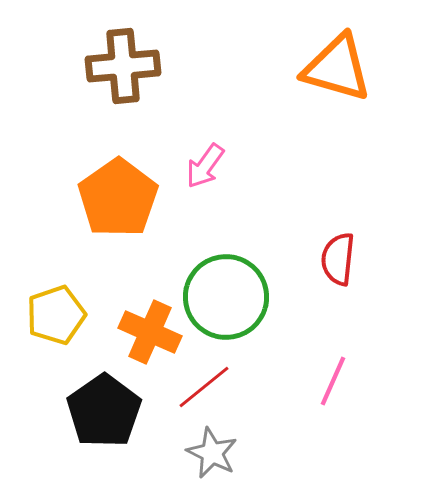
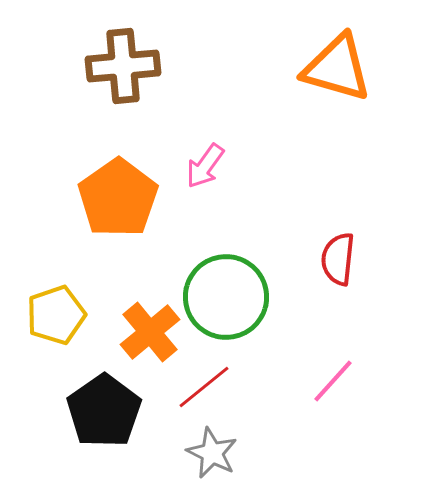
orange cross: rotated 26 degrees clockwise
pink line: rotated 18 degrees clockwise
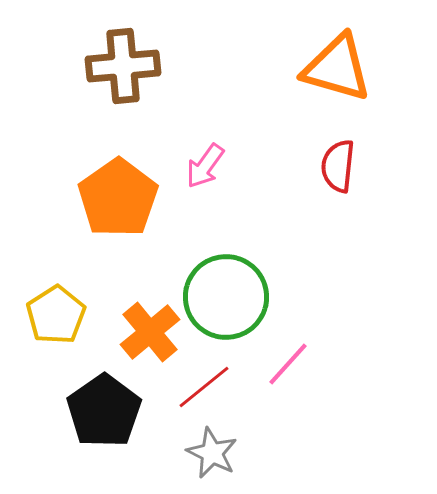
red semicircle: moved 93 px up
yellow pentagon: rotated 14 degrees counterclockwise
pink line: moved 45 px left, 17 px up
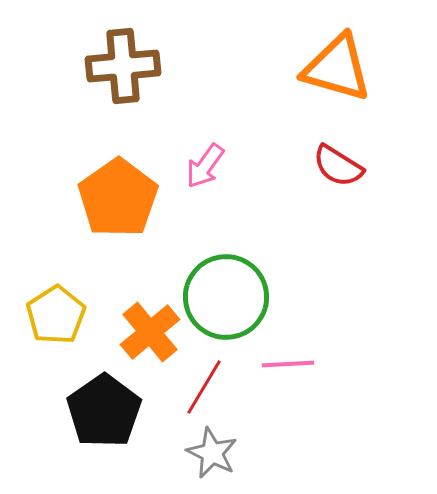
red semicircle: rotated 64 degrees counterclockwise
pink line: rotated 45 degrees clockwise
red line: rotated 20 degrees counterclockwise
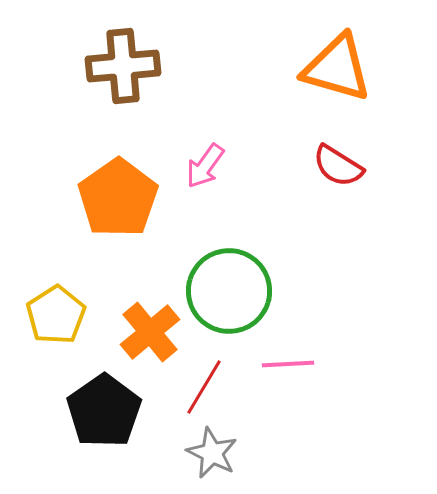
green circle: moved 3 px right, 6 px up
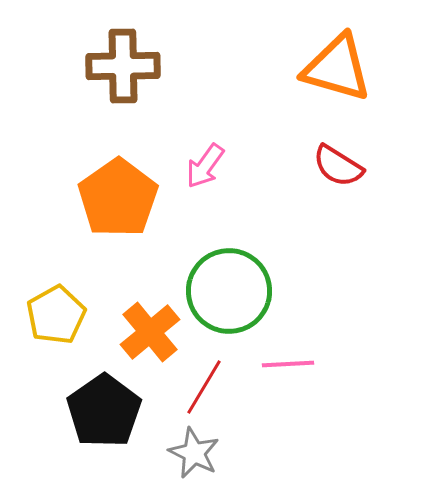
brown cross: rotated 4 degrees clockwise
yellow pentagon: rotated 4 degrees clockwise
gray star: moved 18 px left
